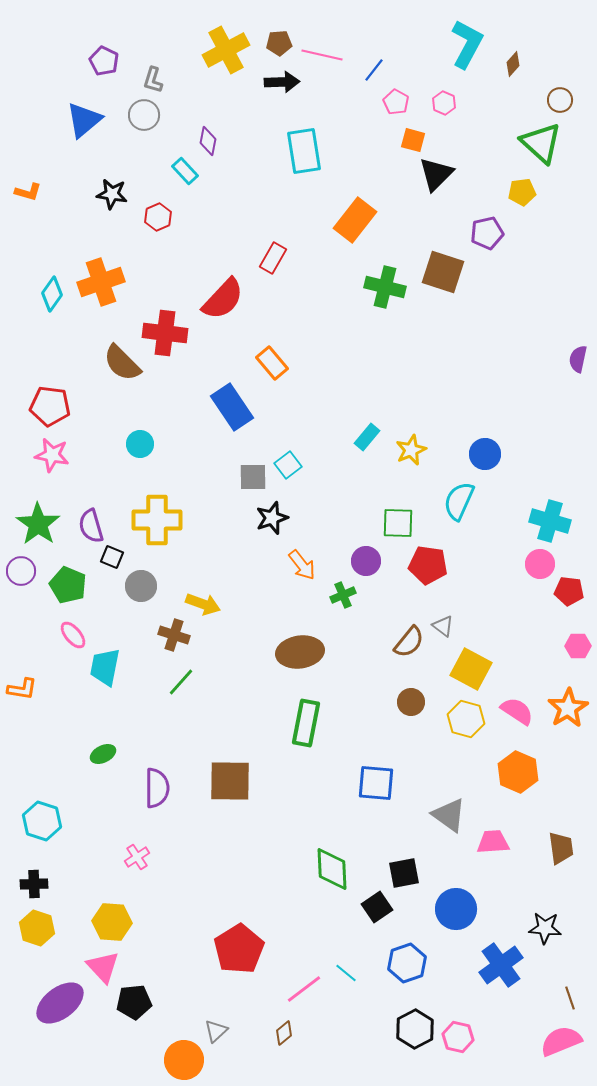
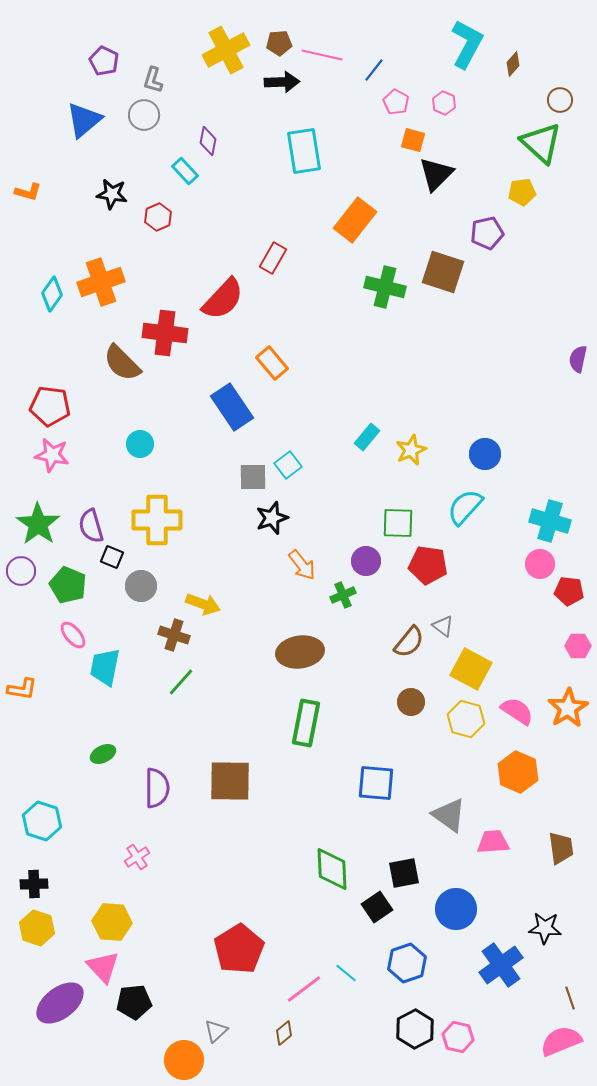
cyan semicircle at (459, 501): moved 6 px right, 6 px down; rotated 18 degrees clockwise
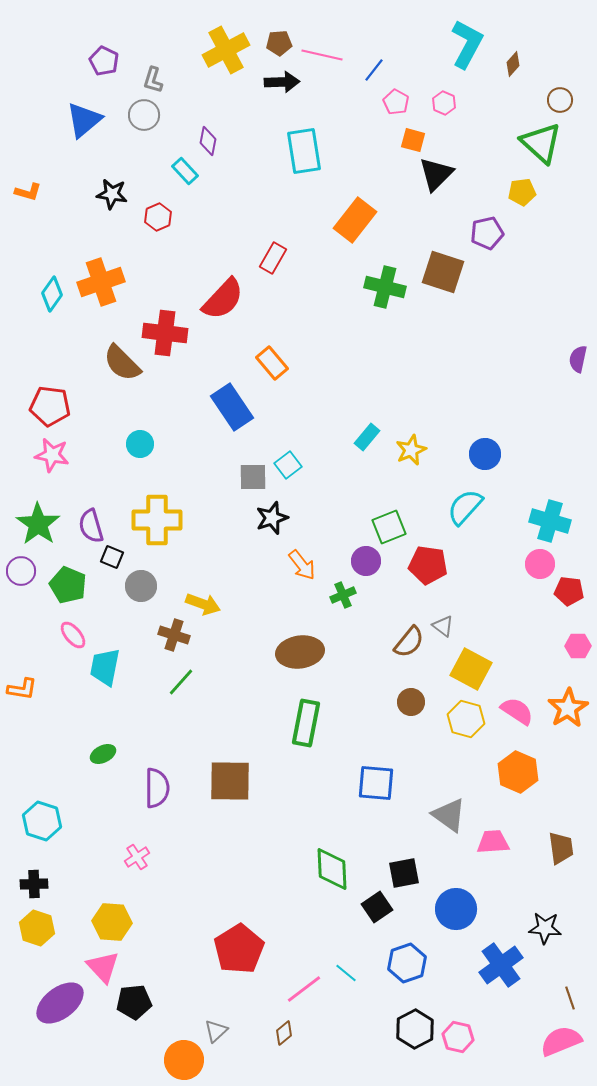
green square at (398, 523): moved 9 px left, 4 px down; rotated 24 degrees counterclockwise
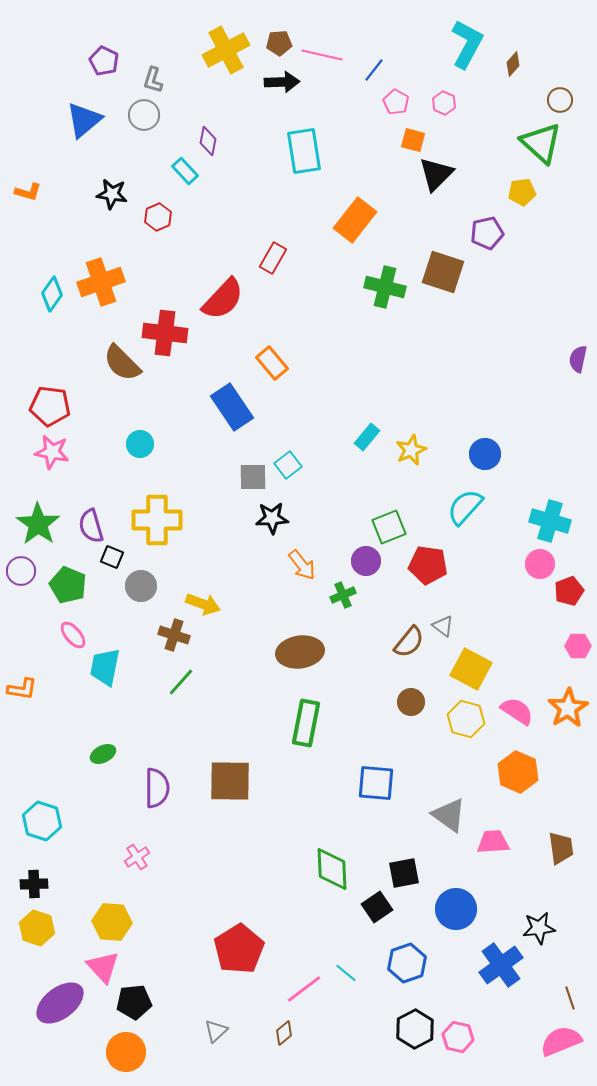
pink star at (52, 455): moved 3 px up
black star at (272, 518): rotated 16 degrees clockwise
red pentagon at (569, 591): rotated 28 degrees counterclockwise
black star at (545, 928): moved 6 px left; rotated 12 degrees counterclockwise
orange circle at (184, 1060): moved 58 px left, 8 px up
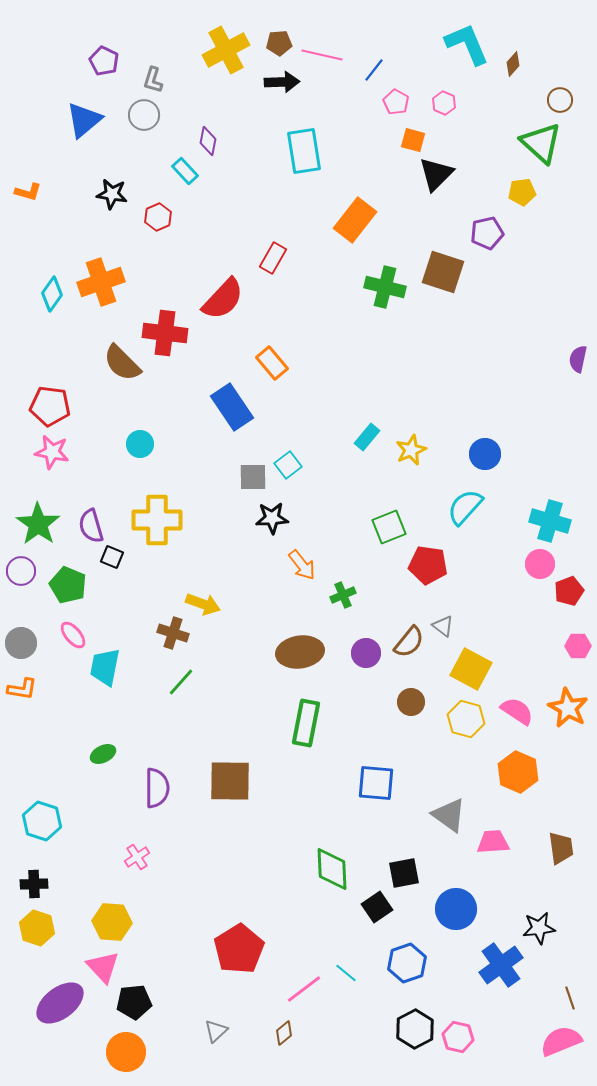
cyan L-shape at (467, 44): rotated 51 degrees counterclockwise
purple circle at (366, 561): moved 92 px down
gray circle at (141, 586): moved 120 px left, 57 px down
brown cross at (174, 635): moved 1 px left, 2 px up
orange star at (568, 708): rotated 12 degrees counterclockwise
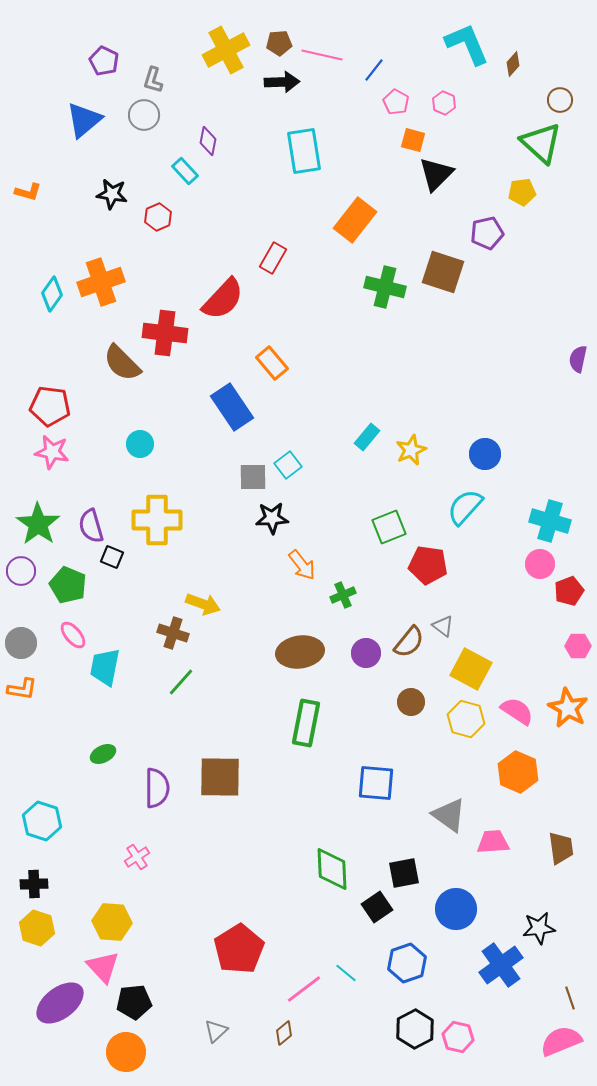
brown square at (230, 781): moved 10 px left, 4 px up
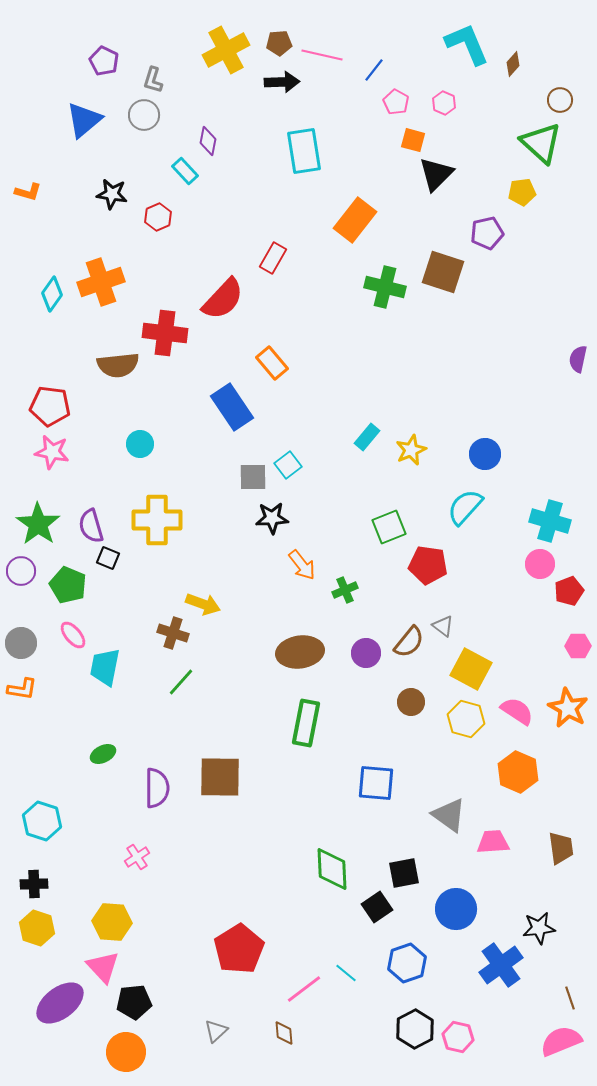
brown semicircle at (122, 363): moved 4 px left, 2 px down; rotated 51 degrees counterclockwise
black square at (112, 557): moved 4 px left, 1 px down
green cross at (343, 595): moved 2 px right, 5 px up
brown diamond at (284, 1033): rotated 55 degrees counterclockwise
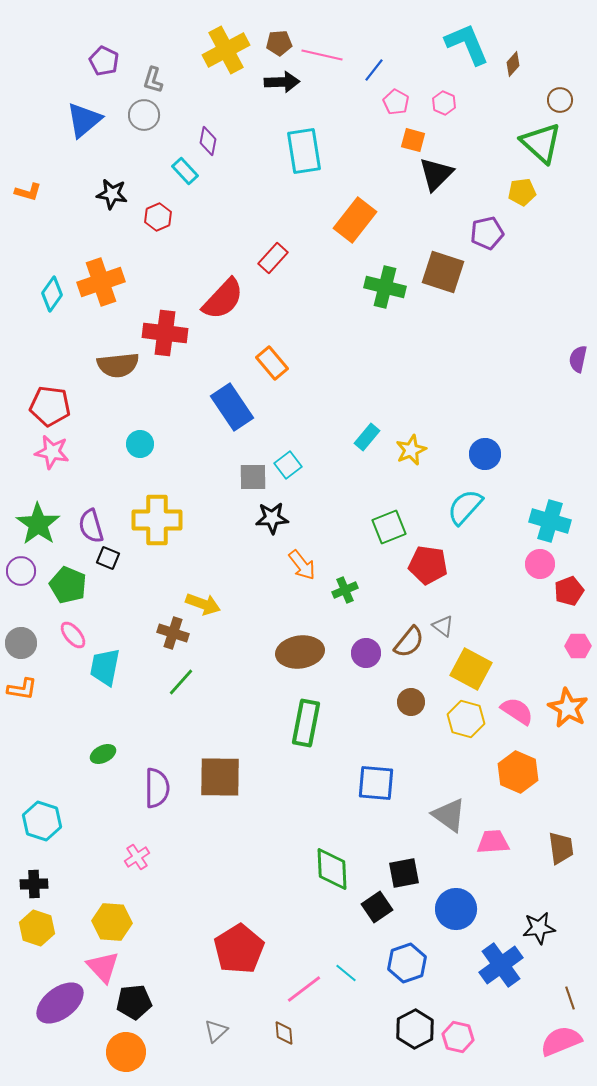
red rectangle at (273, 258): rotated 12 degrees clockwise
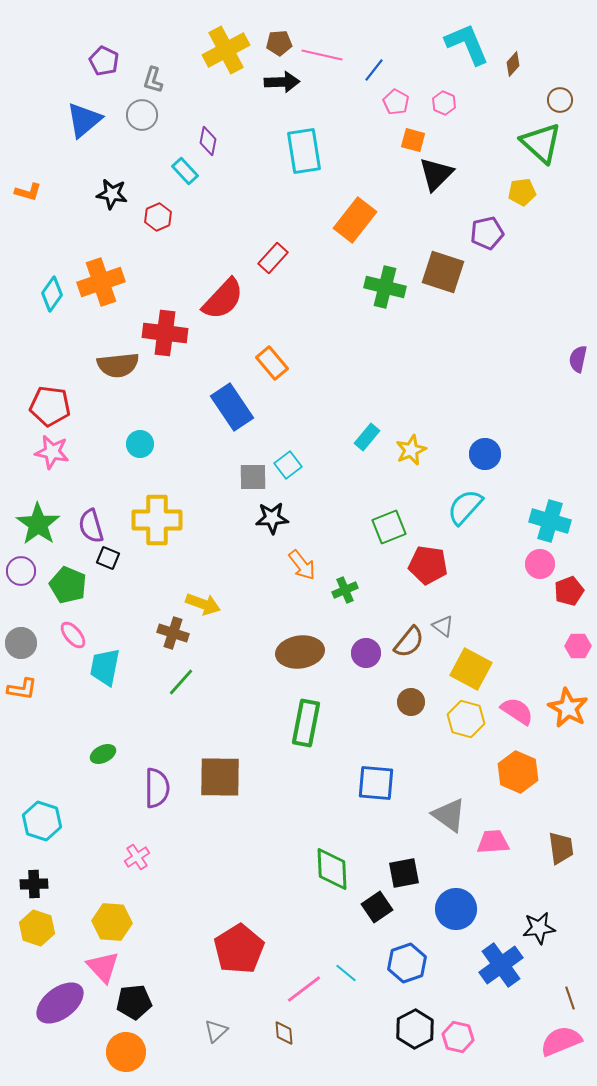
gray circle at (144, 115): moved 2 px left
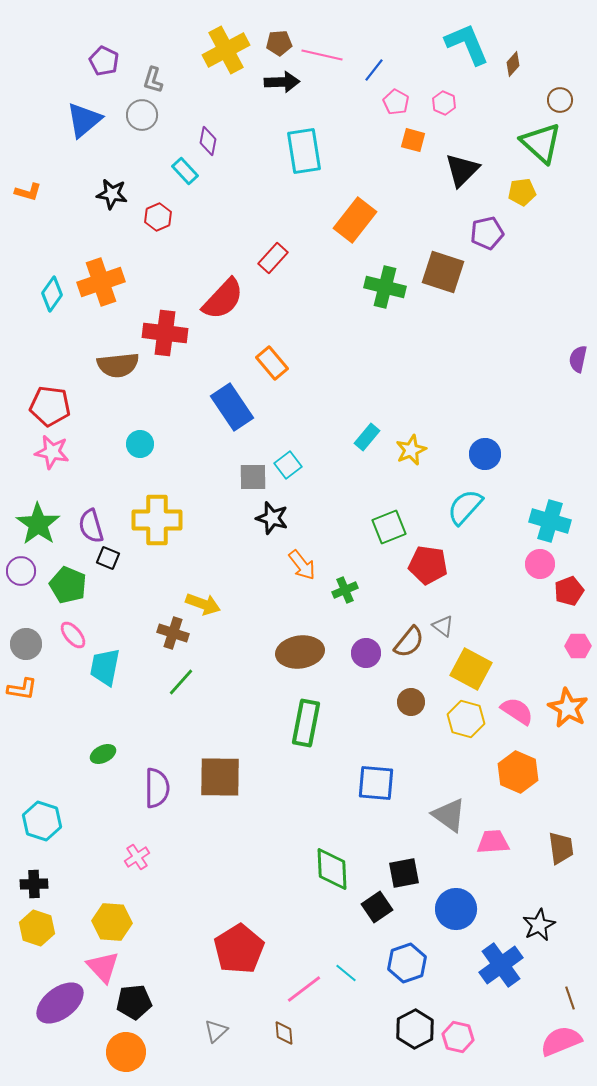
black triangle at (436, 174): moved 26 px right, 4 px up
black star at (272, 518): rotated 20 degrees clockwise
gray circle at (21, 643): moved 5 px right, 1 px down
black star at (539, 928): moved 3 px up; rotated 20 degrees counterclockwise
